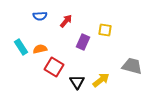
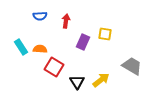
red arrow: rotated 32 degrees counterclockwise
yellow square: moved 4 px down
orange semicircle: rotated 16 degrees clockwise
gray trapezoid: rotated 15 degrees clockwise
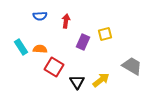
yellow square: rotated 24 degrees counterclockwise
